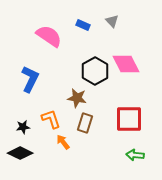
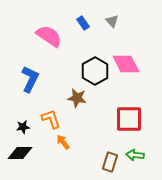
blue rectangle: moved 2 px up; rotated 32 degrees clockwise
brown rectangle: moved 25 px right, 39 px down
black diamond: rotated 25 degrees counterclockwise
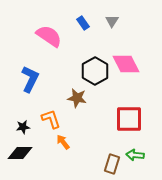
gray triangle: rotated 16 degrees clockwise
brown rectangle: moved 2 px right, 2 px down
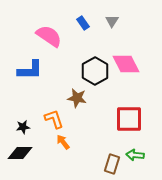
blue L-shape: moved 9 px up; rotated 64 degrees clockwise
orange L-shape: moved 3 px right
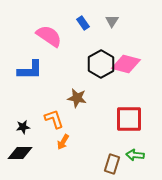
pink diamond: rotated 48 degrees counterclockwise
black hexagon: moved 6 px right, 7 px up
orange arrow: rotated 112 degrees counterclockwise
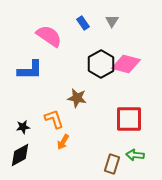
black diamond: moved 2 px down; rotated 30 degrees counterclockwise
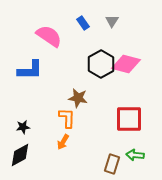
brown star: moved 1 px right
orange L-shape: moved 13 px right, 1 px up; rotated 20 degrees clockwise
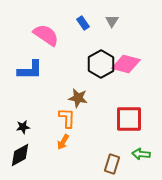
pink semicircle: moved 3 px left, 1 px up
green arrow: moved 6 px right, 1 px up
